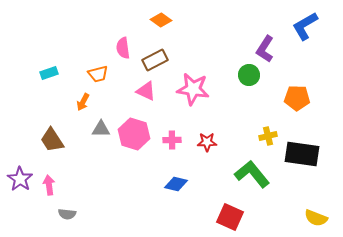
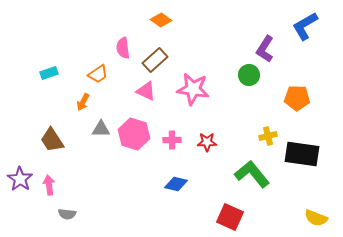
brown rectangle: rotated 15 degrees counterclockwise
orange trapezoid: rotated 20 degrees counterclockwise
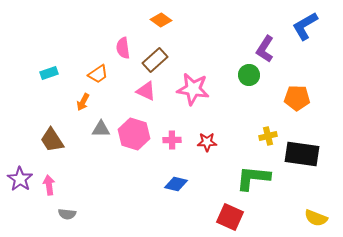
green L-shape: moved 1 px right, 4 px down; rotated 45 degrees counterclockwise
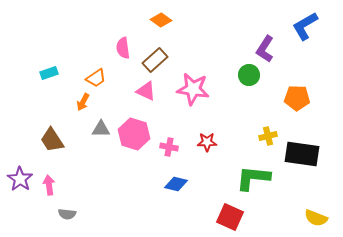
orange trapezoid: moved 2 px left, 4 px down
pink cross: moved 3 px left, 7 px down; rotated 12 degrees clockwise
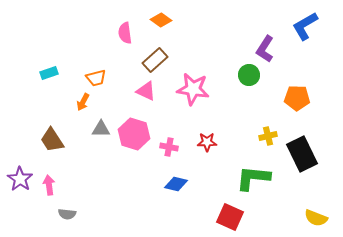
pink semicircle: moved 2 px right, 15 px up
orange trapezoid: rotated 20 degrees clockwise
black rectangle: rotated 56 degrees clockwise
